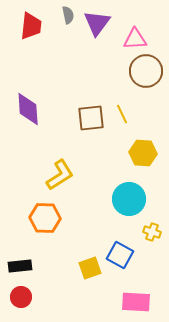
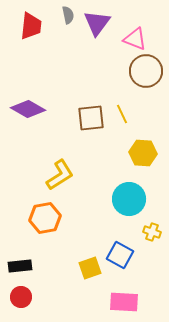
pink triangle: rotated 25 degrees clockwise
purple diamond: rotated 56 degrees counterclockwise
orange hexagon: rotated 12 degrees counterclockwise
pink rectangle: moved 12 px left
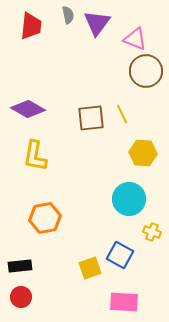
yellow L-shape: moved 25 px left, 19 px up; rotated 132 degrees clockwise
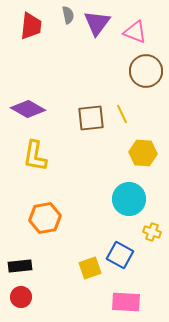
pink triangle: moved 7 px up
pink rectangle: moved 2 px right
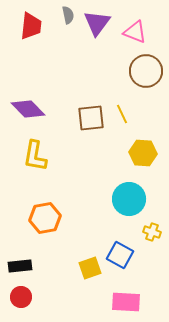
purple diamond: rotated 16 degrees clockwise
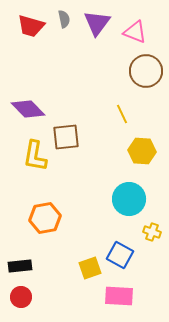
gray semicircle: moved 4 px left, 4 px down
red trapezoid: rotated 100 degrees clockwise
brown square: moved 25 px left, 19 px down
yellow hexagon: moved 1 px left, 2 px up
pink rectangle: moved 7 px left, 6 px up
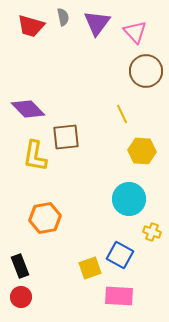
gray semicircle: moved 1 px left, 2 px up
pink triangle: rotated 25 degrees clockwise
black rectangle: rotated 75 degrees clockwise
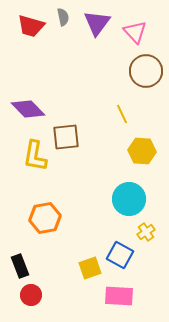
yellow cross: moved 6 px left; rotated 36 degrees clockwise
red circle: moved 10 px right, 2 px up
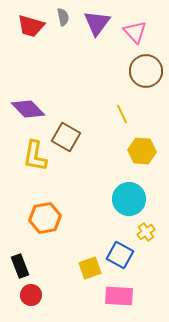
brown square: rotated 36 degrees clockwise
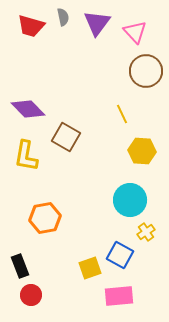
yellow L-shape: moved 9 px left
cyan circle: moved 1 px right, 1 px down
pink rectangle: rotated 8 degrees counterclockwise
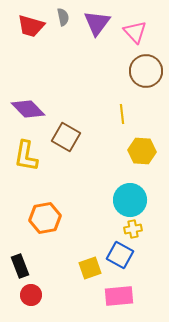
yellow line: rotated 18 degrees clockwise
yellow cross: moved 13 px left, 3 px up; rotated 24 degrees clockwise
